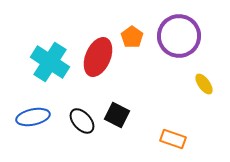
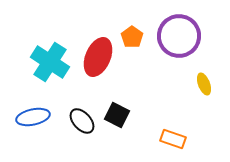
yellow ellipse: rotated 15 degrees clockwise
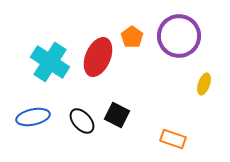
yellow ellipse: rotated 40 degrees clockwise
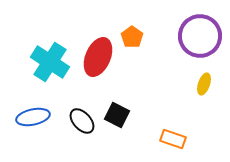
purple circle: moved 21 px right
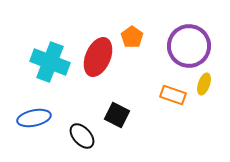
purple circle: moved 11 px left, 10 px down
cyan cross: rotated 12 degrees counterclockwise
blue ellipse: moved 1 px right, 1 px down
black ellipse: moved 15 px down
orange rectangle: moved 44 px up
